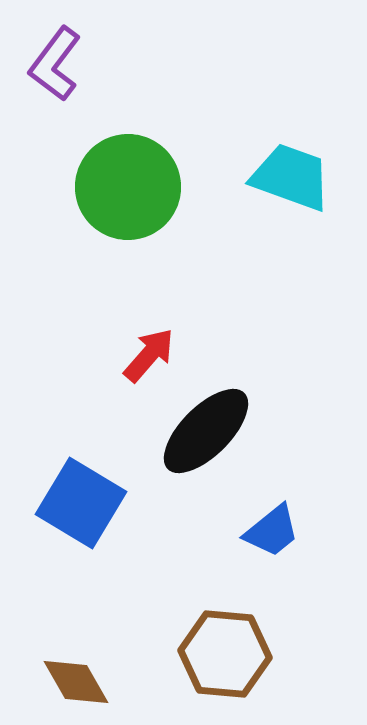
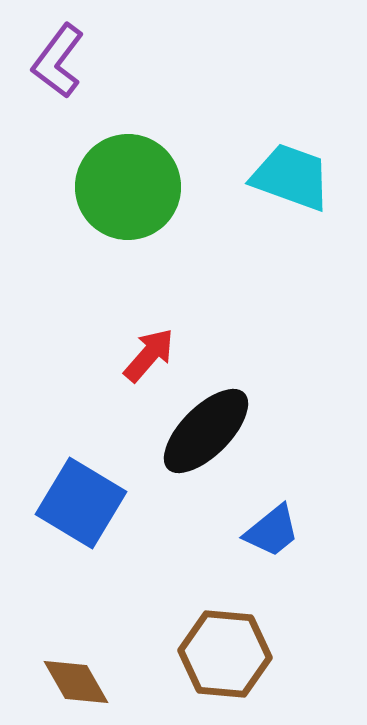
purple L-shape: moved 3 px right, 3 px up
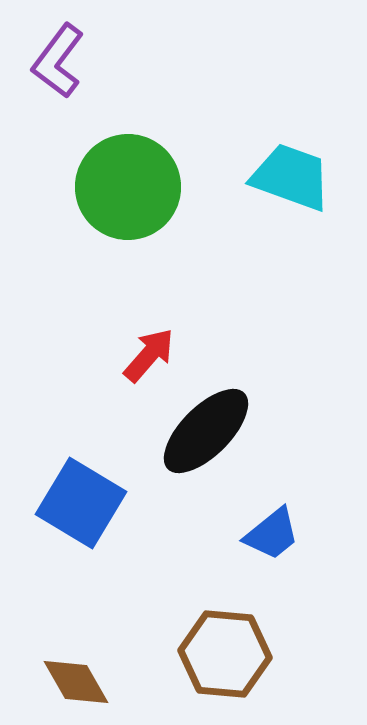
blue trapezoid: moved 3 px down
